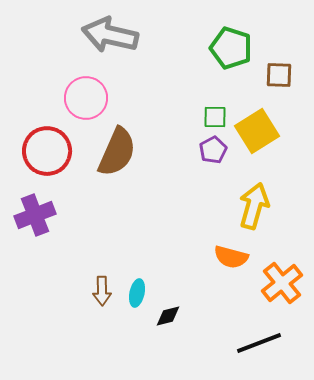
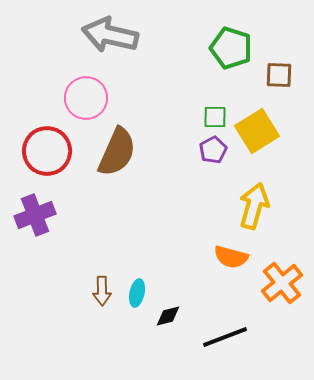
black line: moved 34 px left, 6 px up
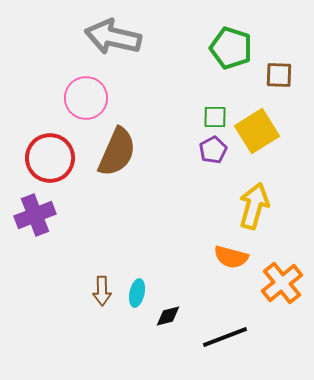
gray arrow: moved 3 px right, 2 px down
red circle: moved 3 px right, 7 px down
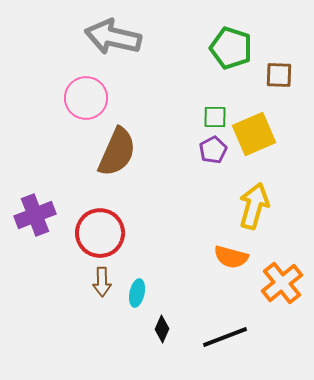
yellow square: moved 3 px left, 3 px down; rotated 9 degrees clockwise
red circle: moved 50 px right, 75 px down
brown arrow: moved 9 px up
black diamond: moved 6 px left, 13 px down; rotated 52 degrees counterclockwise
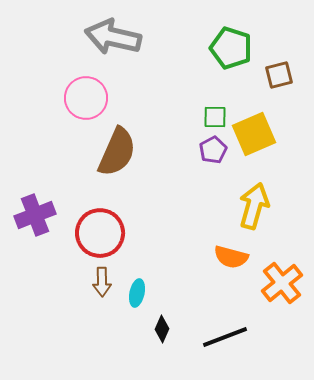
brown square: rotated 16 degrees counterclockwise
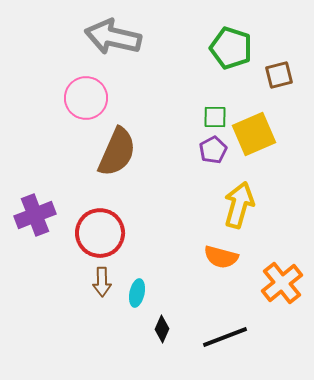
yellow arrow: moved 15 px left, 1 px up
orange semicircle: moved 10 px left
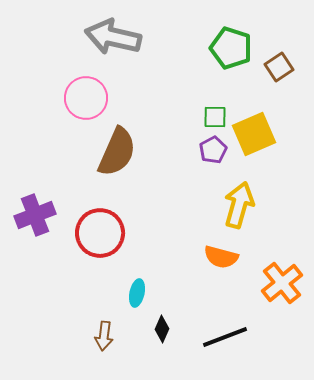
brown square: moved 8 px up; rotated 20 degrees counterclockwise
brown arrow: moved 2 px right, 54 px down; rotated 8 degrees clockwise
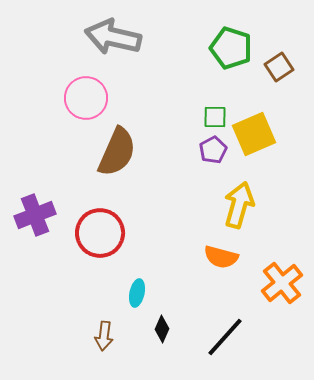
black line: rotated 27 degrees counterclockwise
